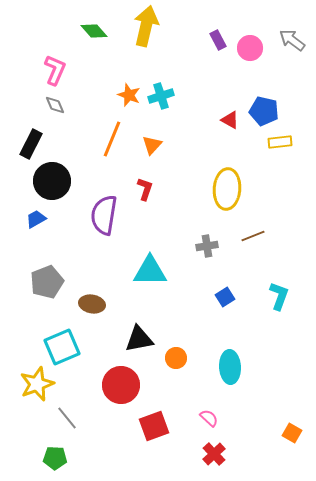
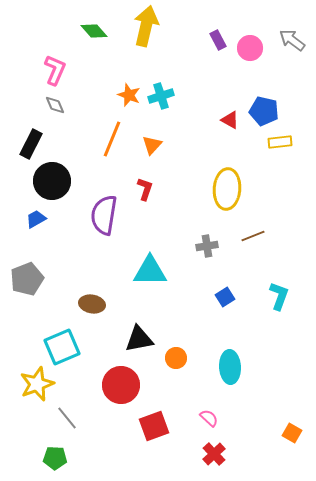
gray pentagon: moved 20 px left, 3 px up
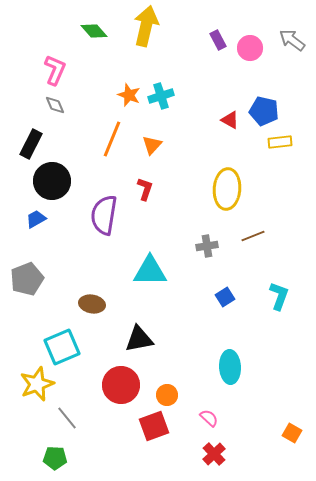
orange circle: moved 9 px left, 37 px down
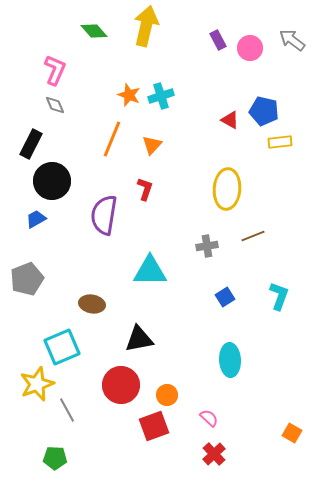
cyan ellipse: moved 7 px up
gray line: moved 8 px up; rotated 10 degrees clockwise
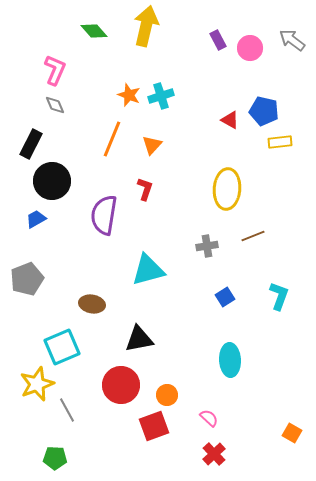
cyan triangle: moved 2 px left, 1 px up; rotated 15 degrees counterclockwise
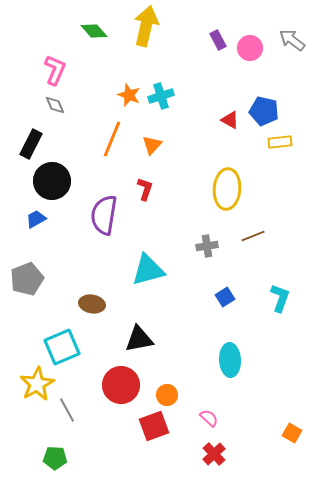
cyan L-shape: moved 1 px right, 2 px down
yellow star: rotated 8 degrees counterclockwise
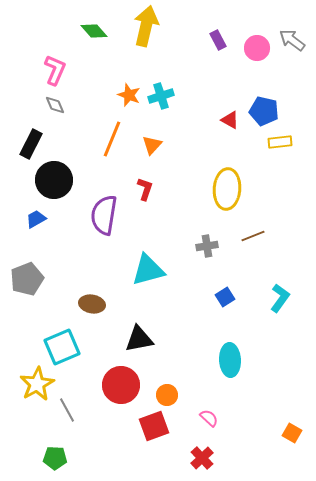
pink circle: moved 7 px right
black circle: moved 2 px right, 1 px up
cyan L-shape: rotated 16 degrees clockwise
red cross: moved 12 px left, 4 px down
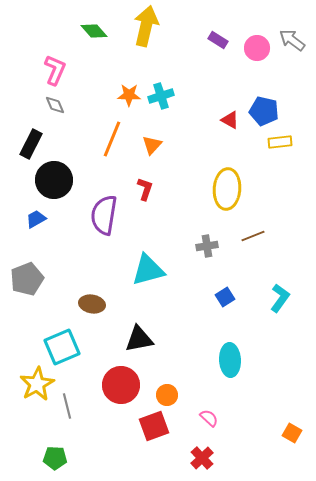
purple rectangle: rotated 30 degrees counterclockwise
orange star: rotated 20 degrees counterclockwise
gray line: moved 4 px up; rotated 15 degrees clockwise
